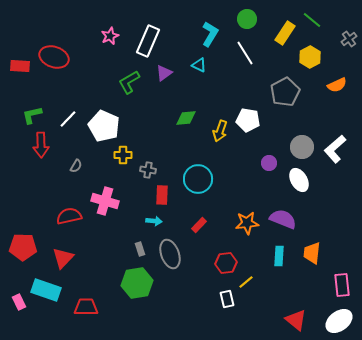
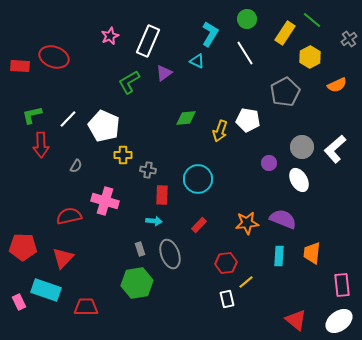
cyan triangle at (199, 65): moved 2 px left, 4 px up
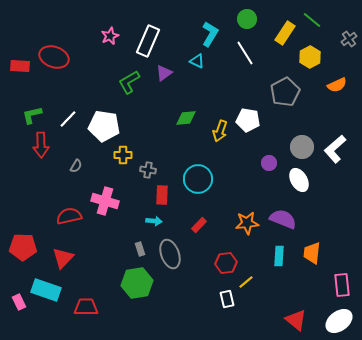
white pentagon at (104, 126): rotated 16 degrees counterclockwise
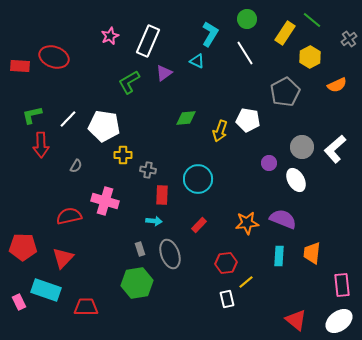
white ellipse at (299, 180): moved 3 px left
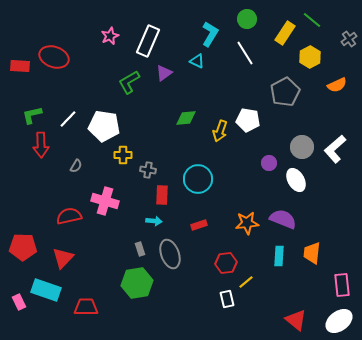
red rectangle at (199, 225): rotated 28 degrees clockwise
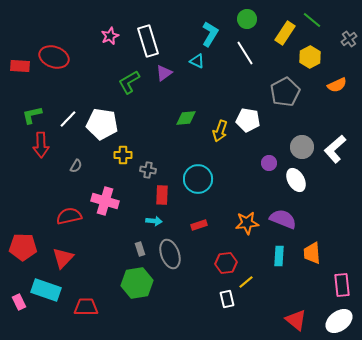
white rectangle at (148, 41): rotated 40 degrees counterclockwise
white pentagon at (104, 126): moved 2 px left, 2 px up
orange trapezoid at (312, 253): rotated 10 degrees counterclockwise
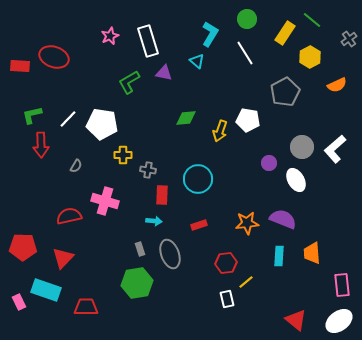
cyan triangle at (197, 61): rotated 14 degrees clockwise
purple triangle at (164, 73): rotated 48 degrees clockwise
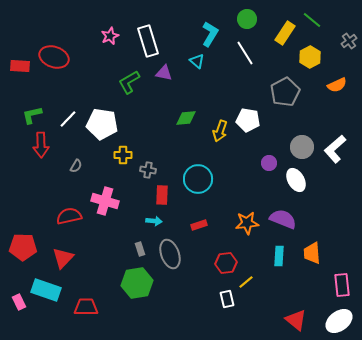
gray cross at (349, 39): moved 2 px down
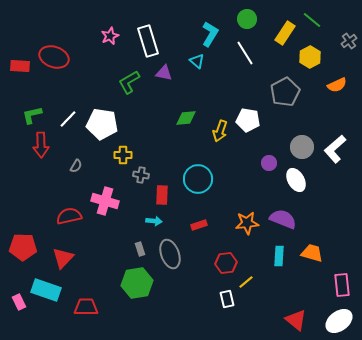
gray cross at (148, 170): moved 7 px left, 5 px down
orange trapezoid at (312, 253): rotated 110 degrees clockwise
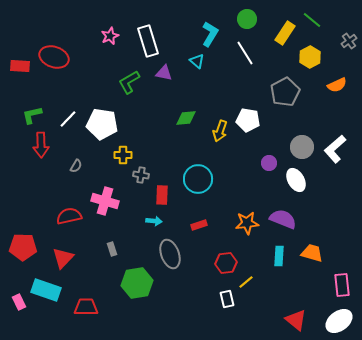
gray rectangle at (140, 249): moved 28 px left
